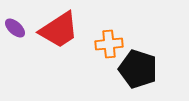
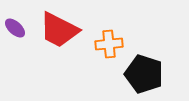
red trapezoid: rotated 60 degrees clockwise
black pentagon: moved 6 px right, 5 px down
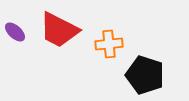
purple ellipse: moved 4 px down
black pentagon: moved 1 px right, 1 px down
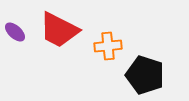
orange cross: moved 1 px left, 2 px down
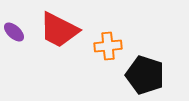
purple ellipse: moved 1 px left
